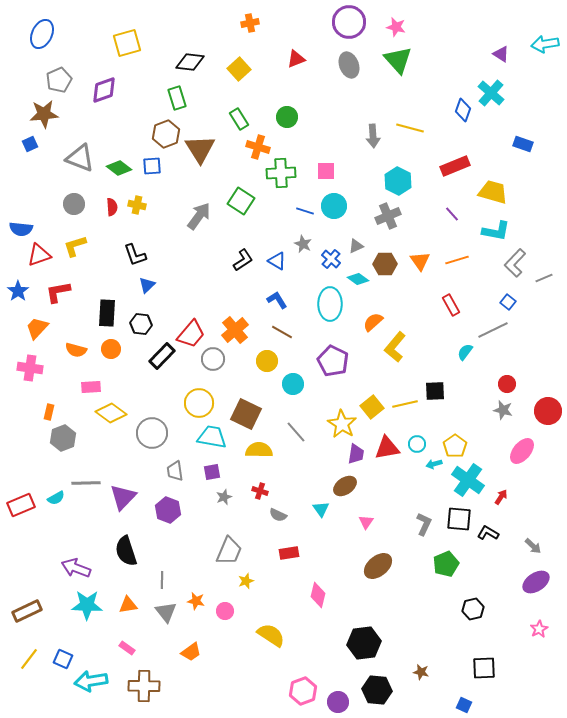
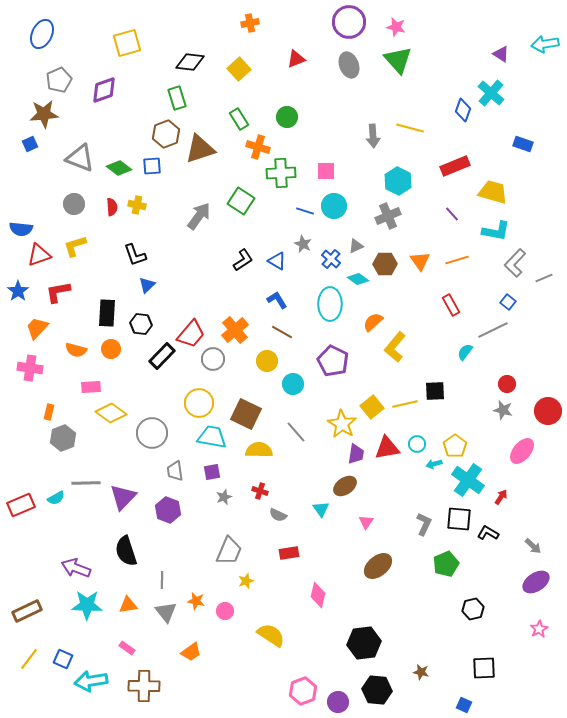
brown triangle at (200, 149): rotated 44 degrees clockwise
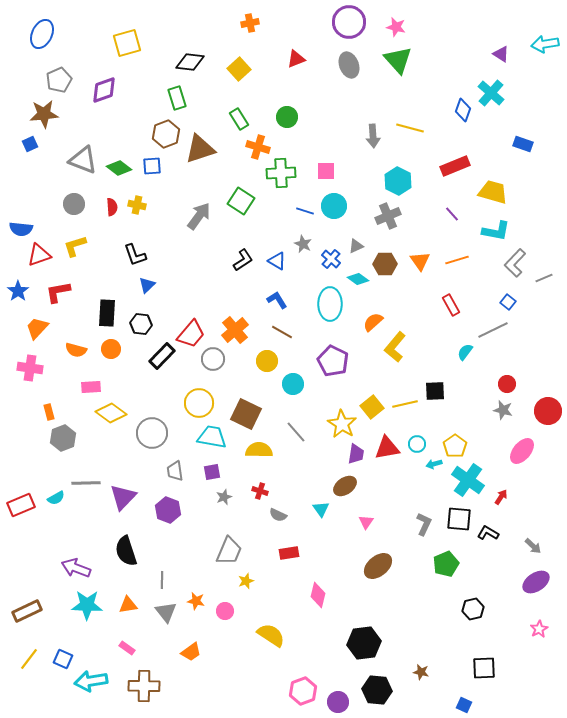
gray triangle at (80, 158): moved 3 px right, 2 px down
orange rectangle at (49, 412): rotated 28 degrees counterclockwise
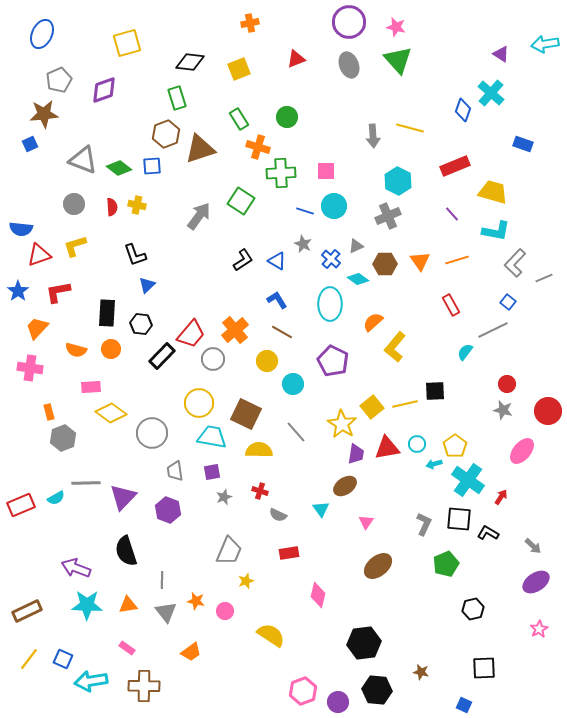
yellow square at (239, 69): rotated 20 degrees clockwise
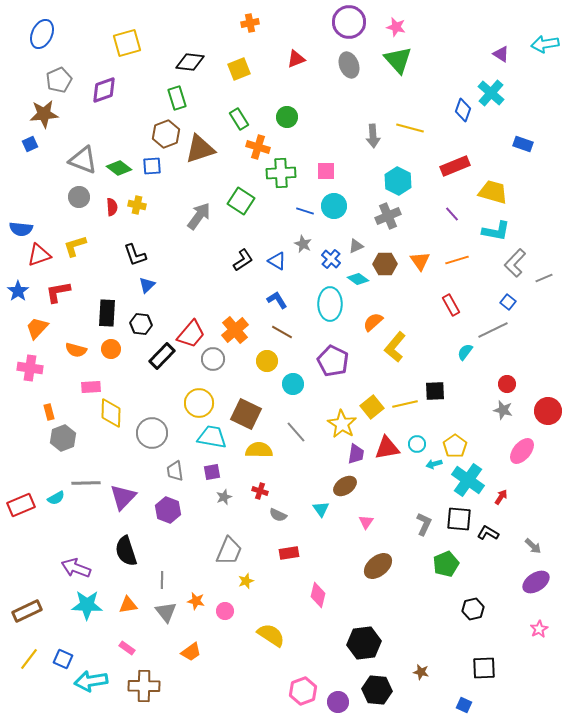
gray circle at (74, 204): moved 5 px right, 7 px up
yellow diamond at (111, 413): rotated 56 degrees clockwise
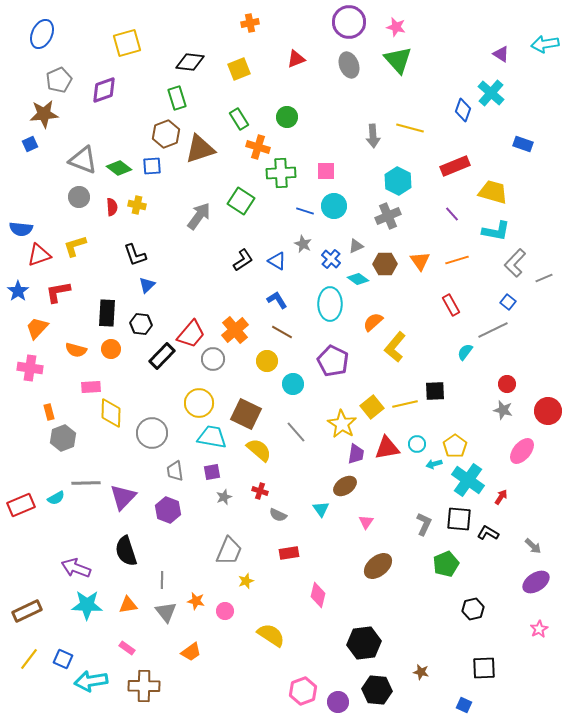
yellow semicircle at (259, 450): rotated 40 degrees clockwise
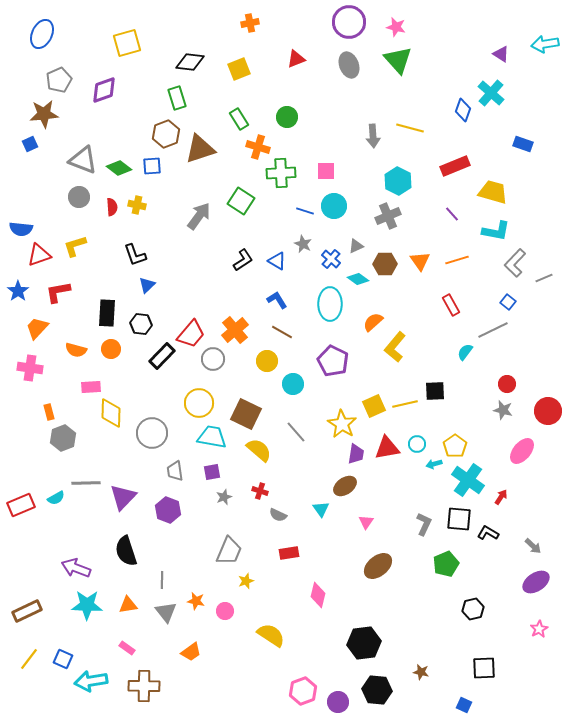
yellow square at (372, 407): moved 2 px right, 1 px up; rotated 15 degrees clockwise
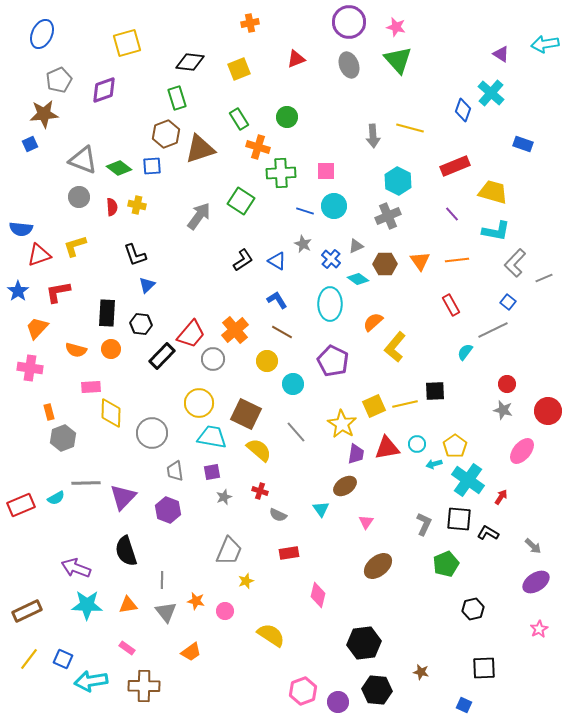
orange line at (457, 260): rotated 10 degrees clockwise
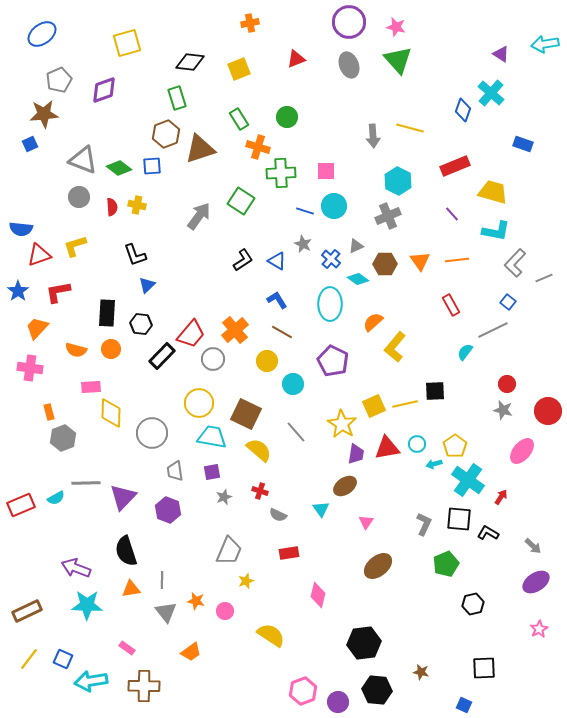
blue ellipse at (42, 34): rotated 28 degrees clockwise
orange triangle at (128, 605): moved 3 px right, 16 px up
black hexagon at (473, 609): moved 5 px up
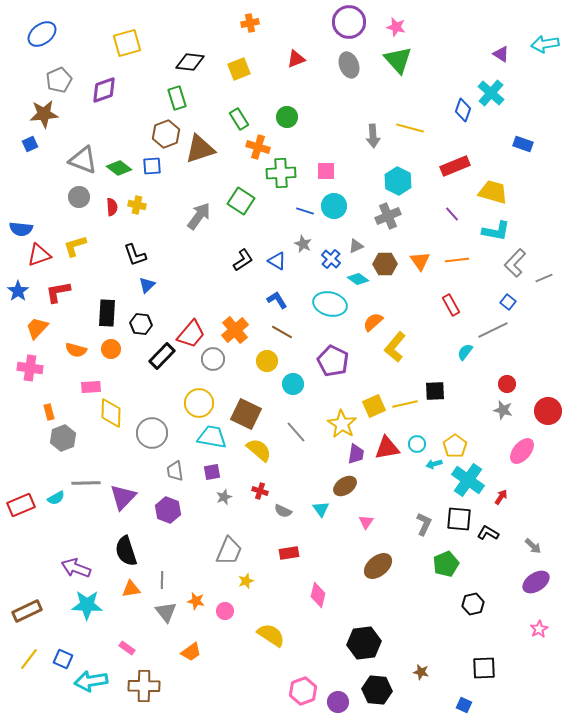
cyan ellipse at (330, 304): rotated 76 degrees counterclockwise
gray semicircle at (278, 515): moved 5 px right, 4 px up
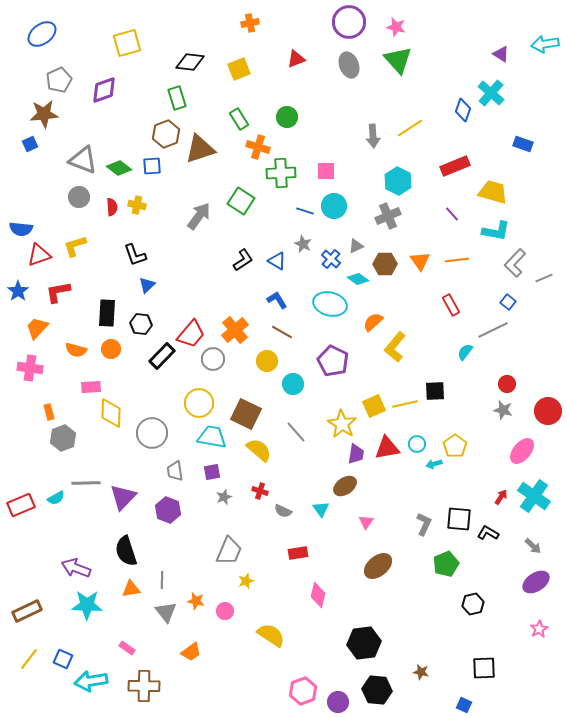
yellow line at (410, 128): rotated 48 degrees counterclockwise
cyan cross at (468, 480): moved 66 px right, 16 px down
red rectangle at (289, 553): moved 9 px right
